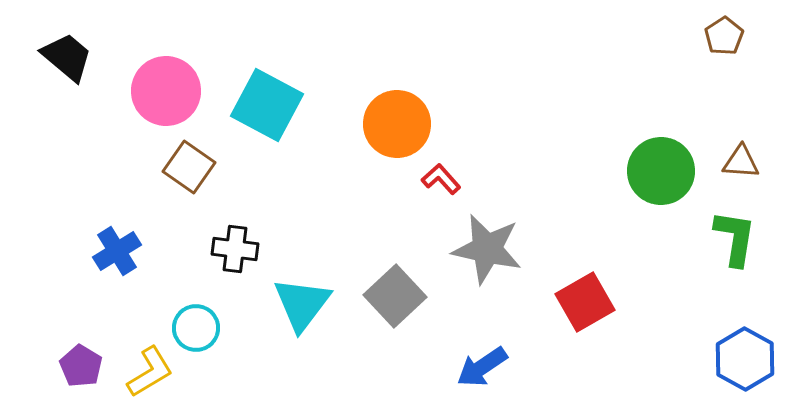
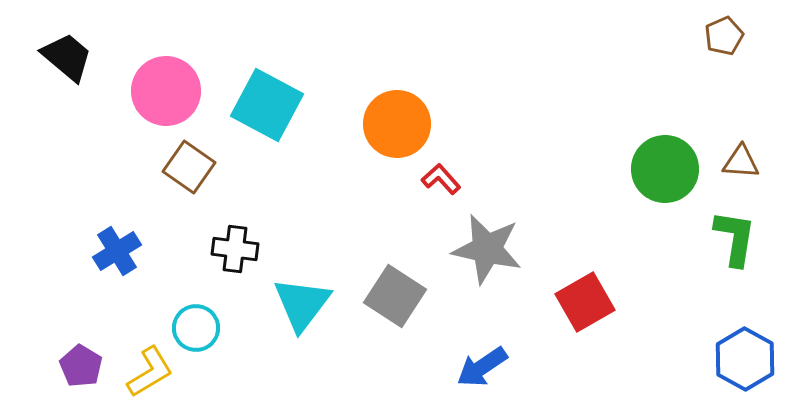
brown pentagon: rotated 9 degrees clockwise
green circle: moved 4 px right, 2 px up
gray square: rotated 14 degrees counterclockwise
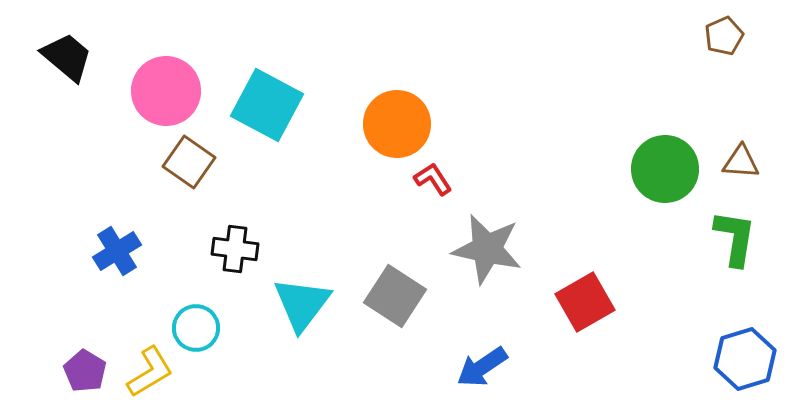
brown square: moved 5 px up
red L-shape: moved 8 px left; rotated 9 degrees clockwise
blue hexagon: rotated 14 degrees clockwise
purple pentagon: moved 4 px right, 5 px down
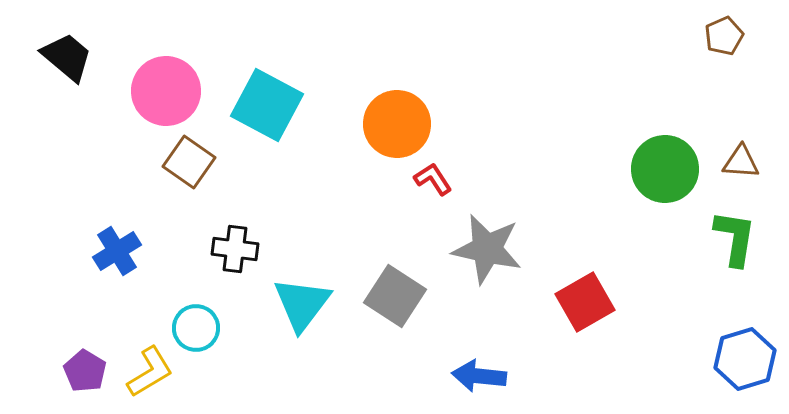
blue arrow: moved 3 px left, 9 px down; rotated 40 degrees clockwise
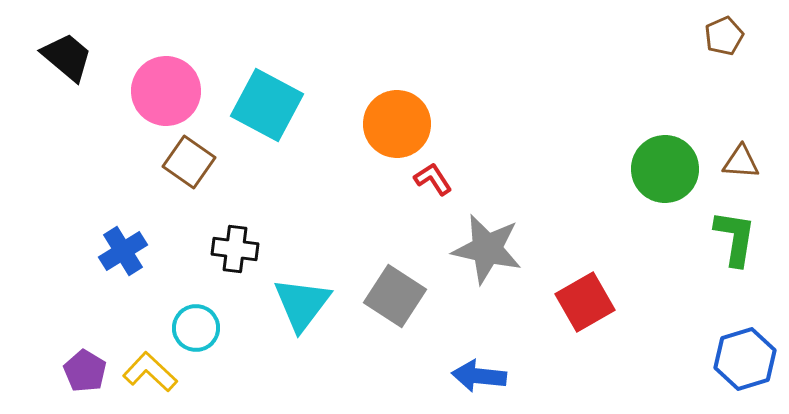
blue cross: moved 6 px right
yellow L-shape: rotated 106 degrees counterclockwise
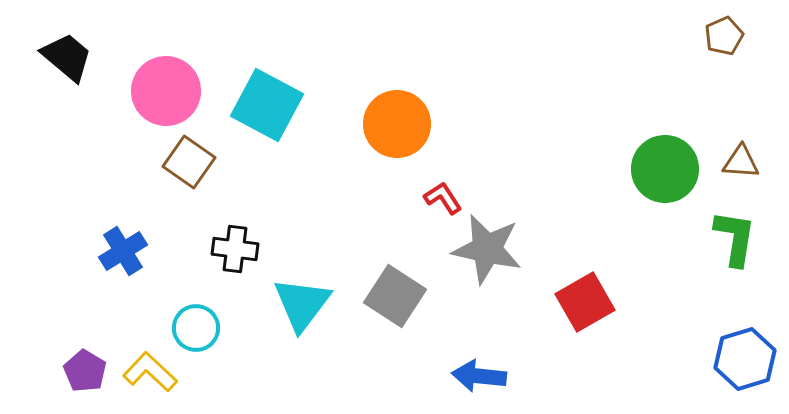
red L-shape: moved 10 px right, 19 px down
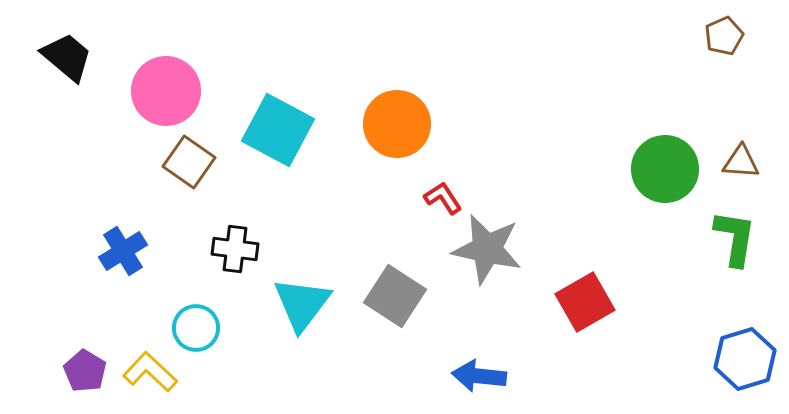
cyan square: moved 11 px right, 25 px down
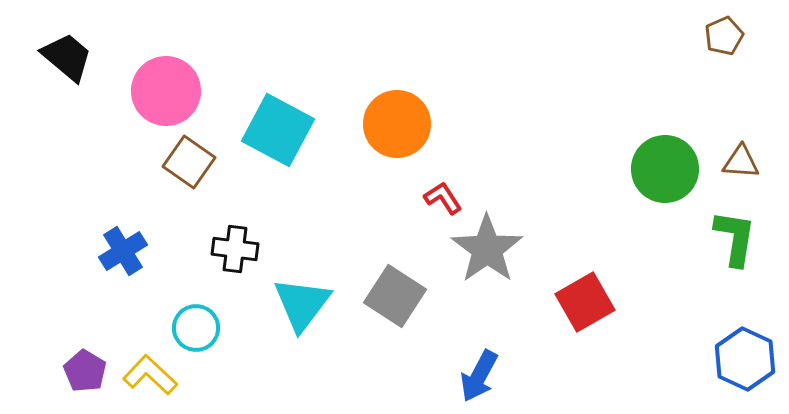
gray star: rotated 24 degrees clockwise
blue hexagon: rotated 18 degrees counterclockwise
yellow L-shape: moved 3 px down
blue arrow: rotated 68 degrees counterclockwise
